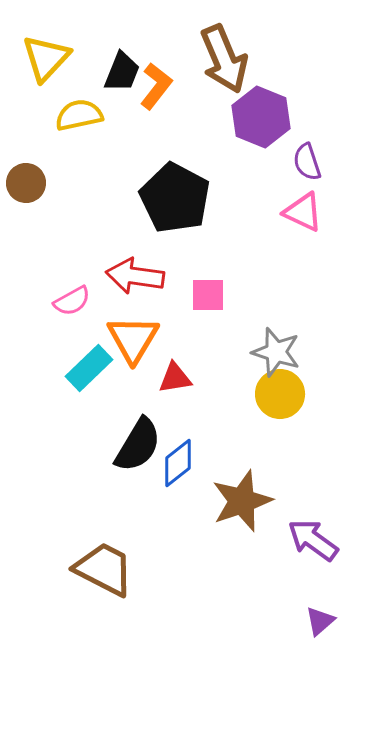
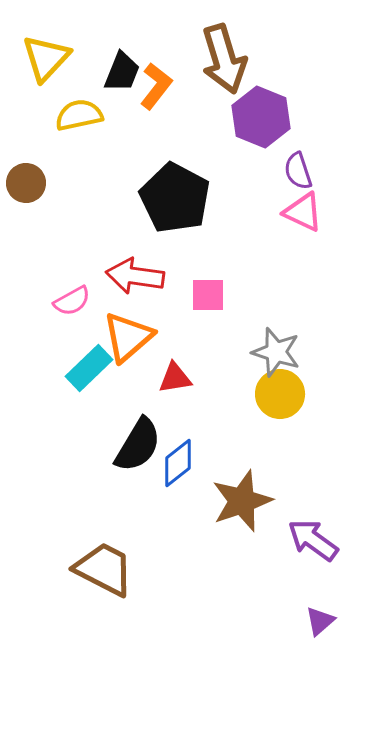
brown arrow: rotated 6 degrees clockwise
purple semicircle: moved 9 px left, 9 px down
orange triangle: moved 5 px left, 2 px up; rotated 18 degrees clockwise
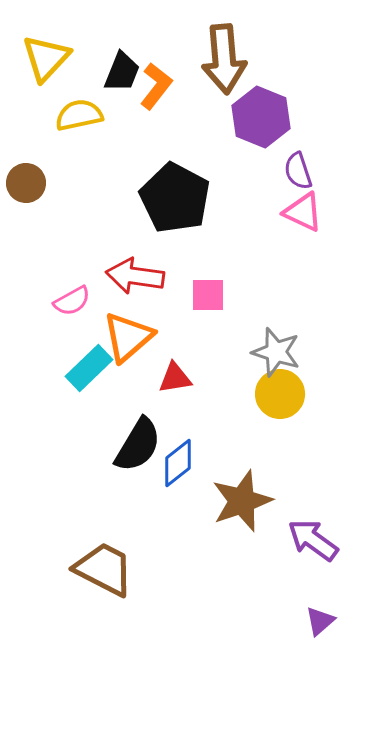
brown arrow: rotated 12 degrees clockwise
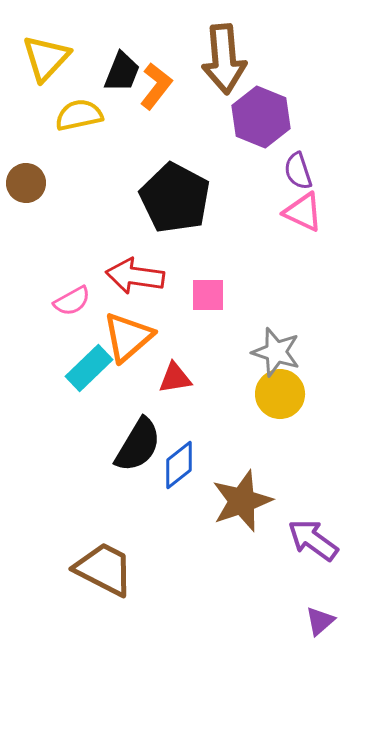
blue diamond: moved 1 px right, 2 px down
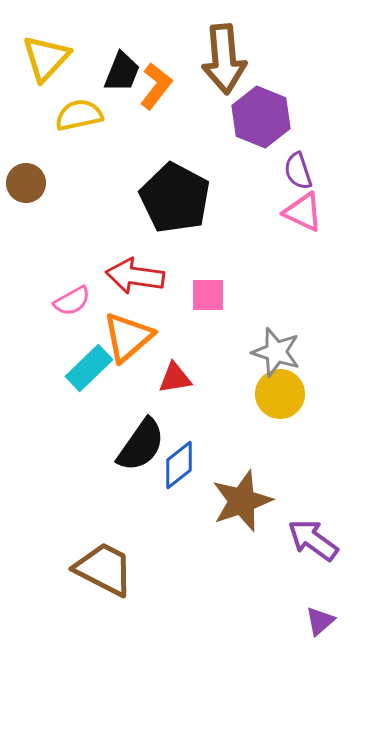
black semicircle: moved 3 px right; rotated 4 degrees clockwise
